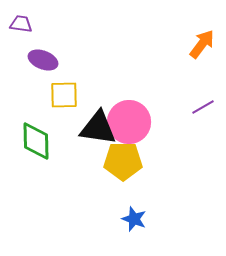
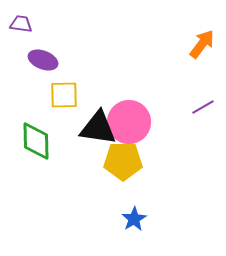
blue star: rotated 20 degrees clockwise
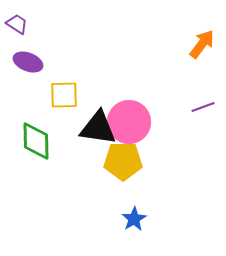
purple trapezoid: moved 4 px left; rotated 25 degrees clockwise
purple ellipse: moved 15 px left, 2 px down
purple line: rotated 10 degrees clockwise
